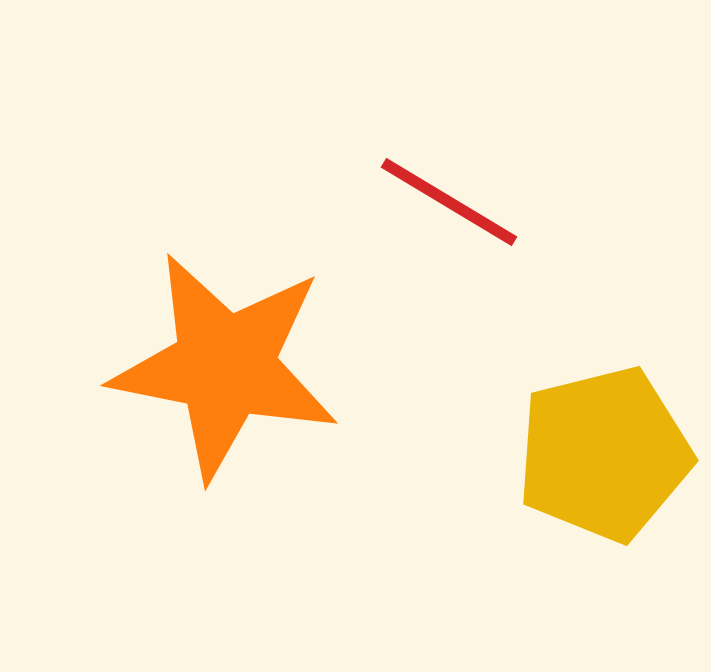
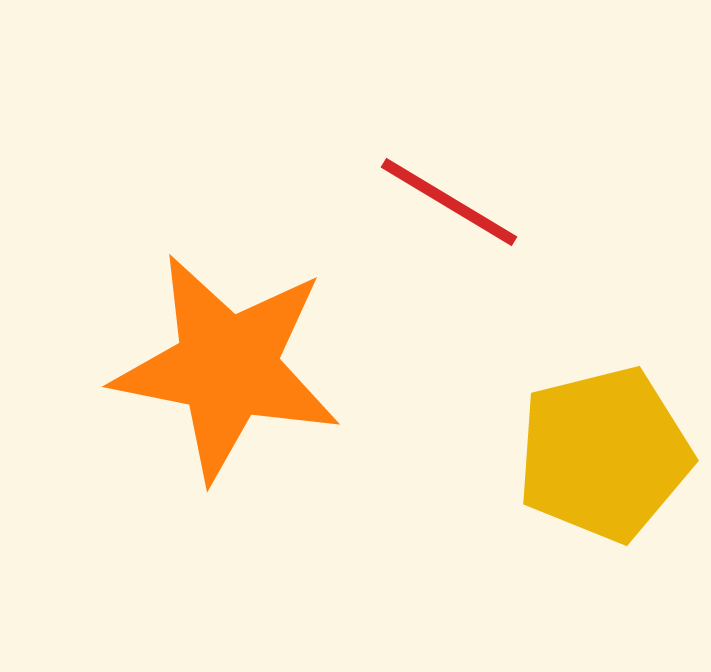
orange star: moved 2 px right, 1 px down
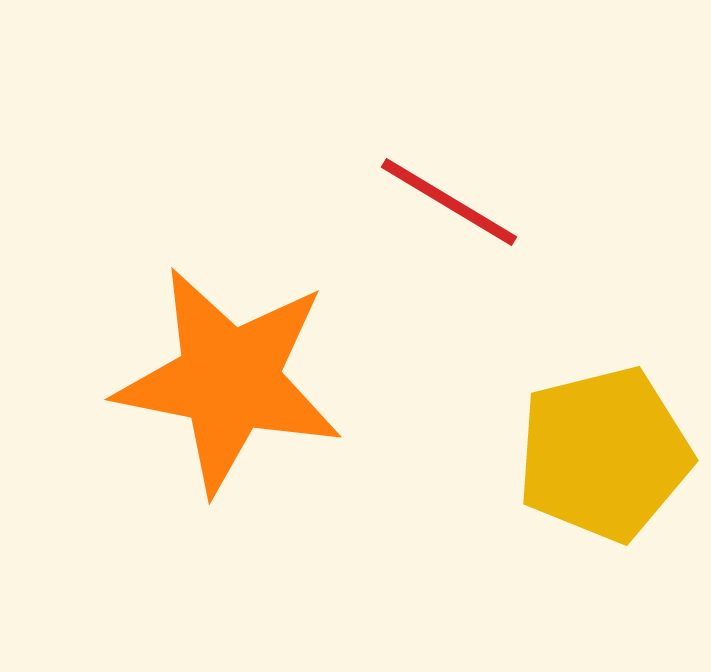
orange star: moved 2 px right, 13 px down
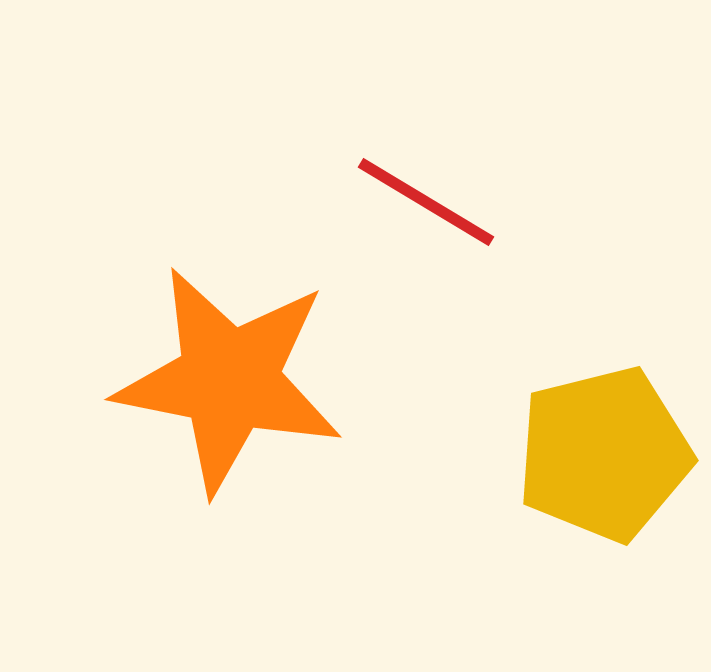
red line: moved 23 px left
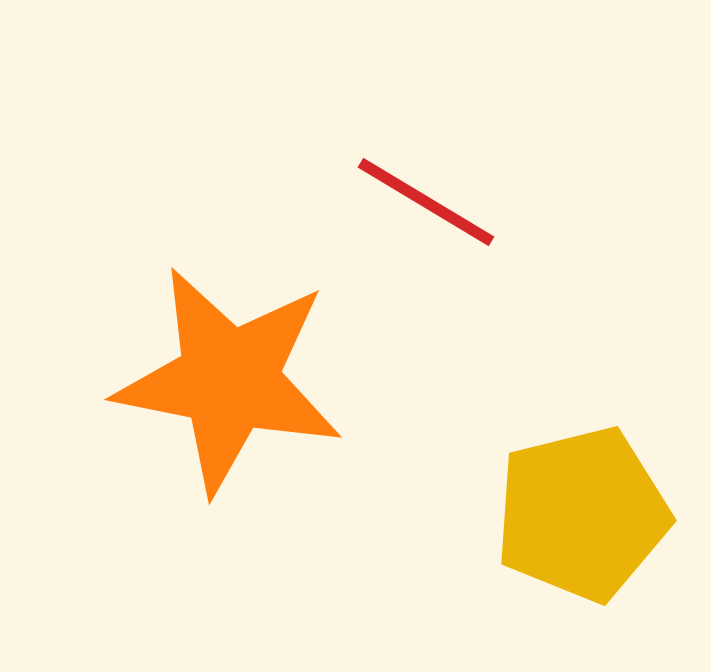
yellow pentagon: moved 22 px left, 60 px down
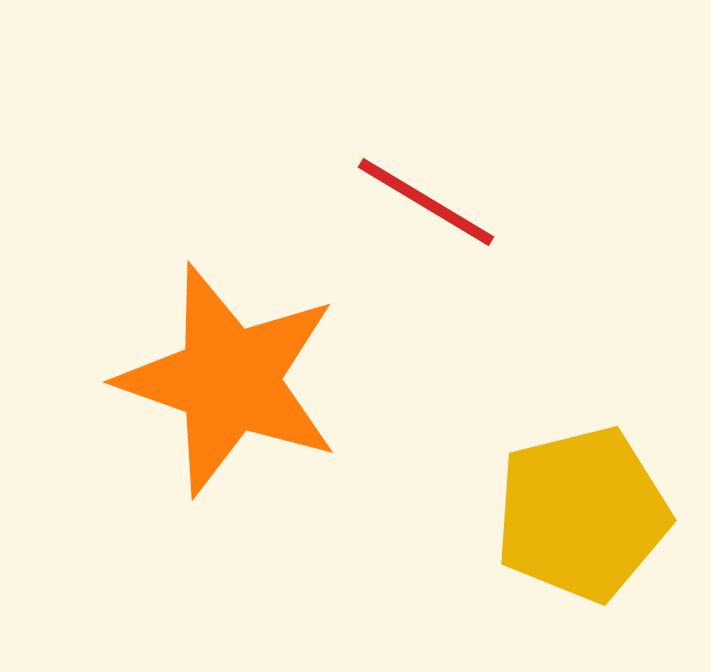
orange star: rotated 8 degrees clockwise
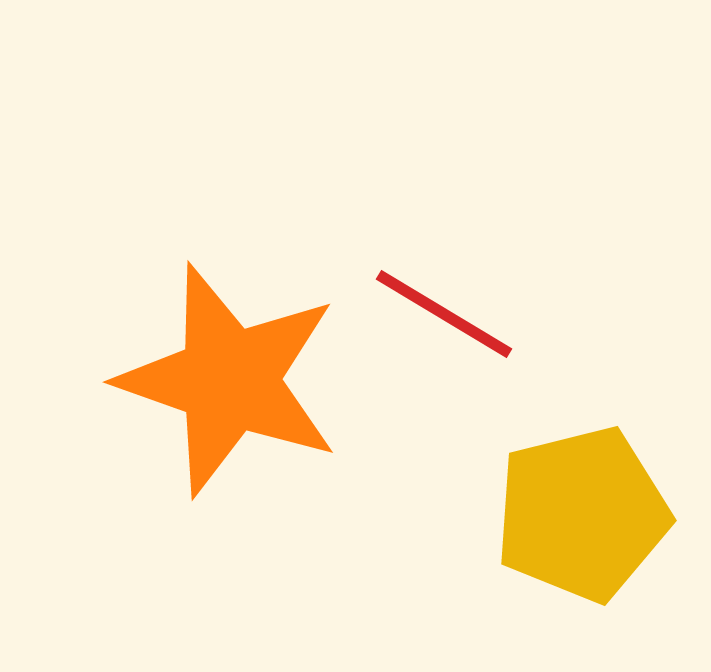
red line: moved 18 px right, 112 px down
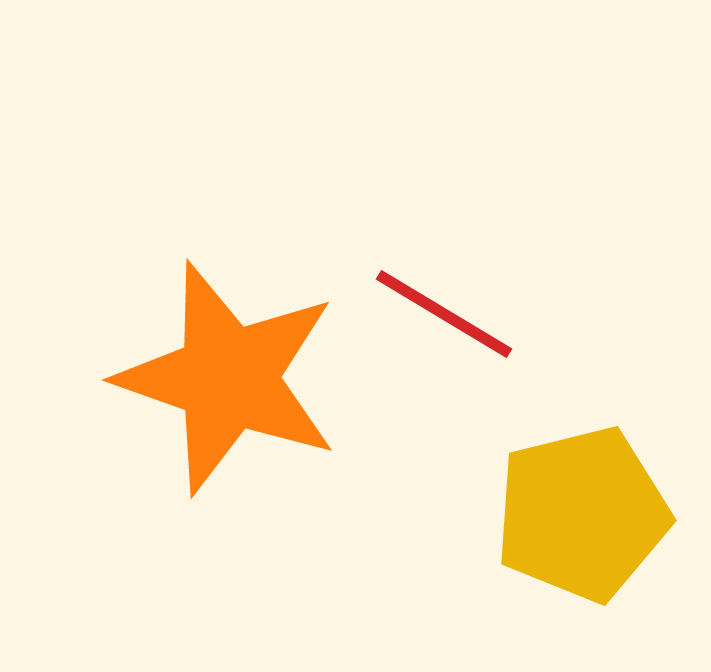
orange star: moved 1 px left, 2 px up
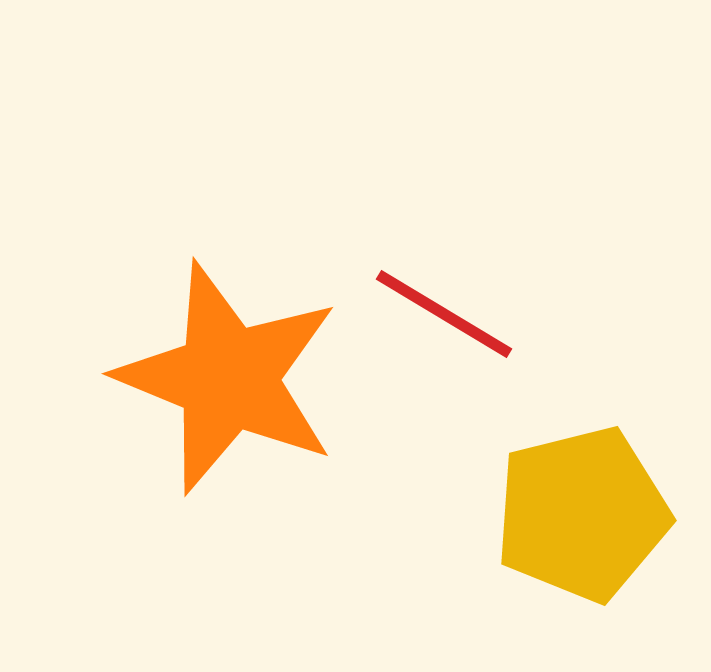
orange star: rotated 3 degrees clockwise
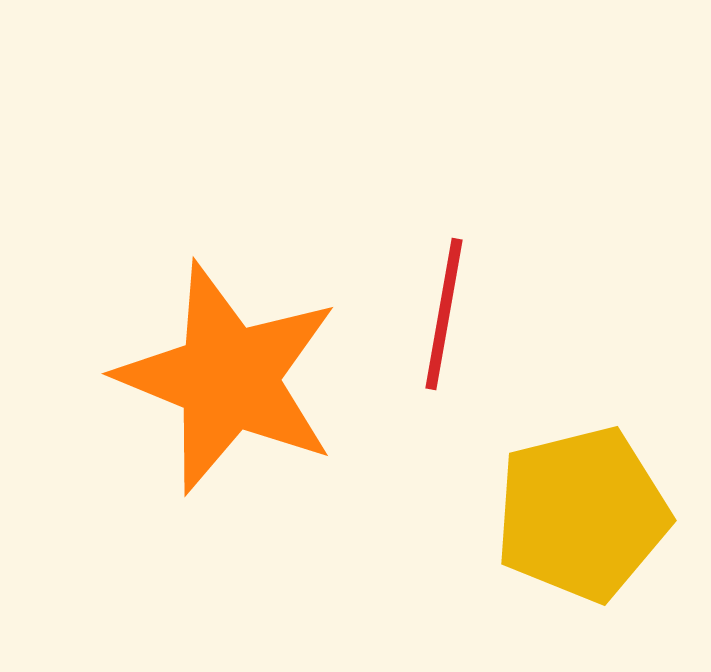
red line: rotated 69 degrees clockwise
